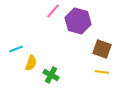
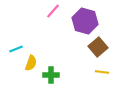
purple hexagon: moved 7 px right
brown square: moved 4 px left, 2 px up; rotated 30 degrees clockwise
green cross: rotated 28 degrees counterclockwise
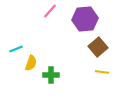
pink line: moved 3 px left
purple hexagon: moved 2 px up; rotated 20 degrees counterclockwise
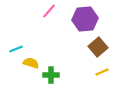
pink line: moved 1 px left
yellow semicircle: rotated 91 degrees counterclockwise
yellow line: rotated 32 degrees counterclockwise
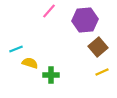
purple hexagon: moved 1 px down
yellow semicircle: moved 1 px left
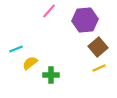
yellow semicircle: rotated 56 degrees counterclockwise
yellow line: moved 3 px left, 4 px up
